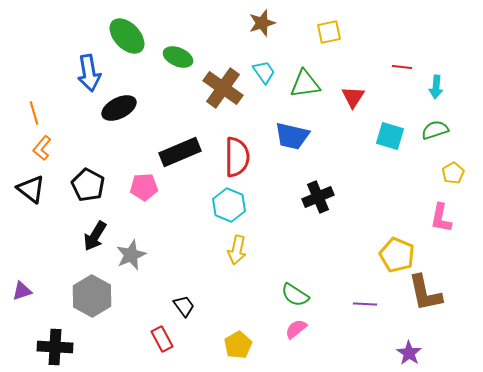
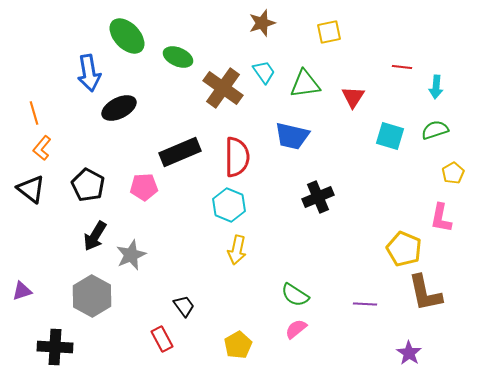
yellow pentagon at (397, 255): moved 7 px right, 6 px up
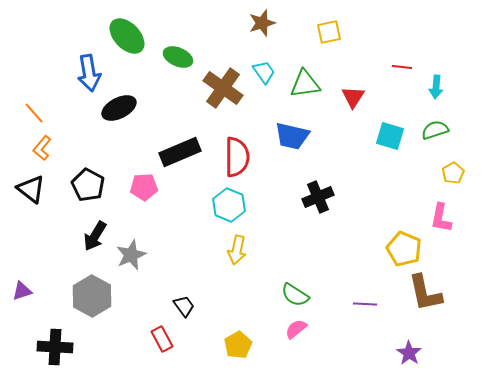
orange line at (34, 113): rotated 25 degrees counterclockwise
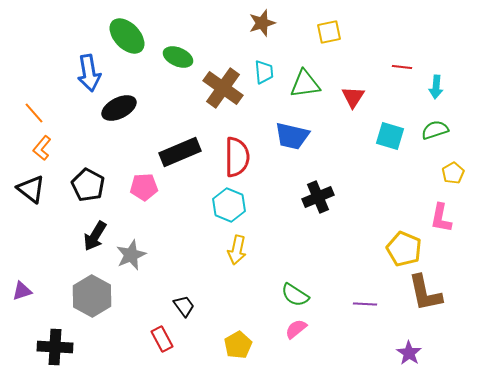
cyan trapezoid at (264, 72): rotated 30 degrees clockwise
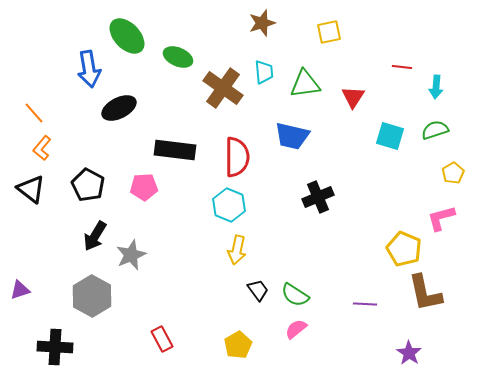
blue arrow at (89, 73): moved 4 px up
black rectangle at (180, 152): moved 5 px left, 2 px up; rotated 30 degrees clockwise
pink L-shape at (441, 218): rotated 64 degrees clockwise
purple triangle at (22, 291): moved 2 px left, 1 px up
black trapezoid at (184, 306): moved 74 px right, 16 px up
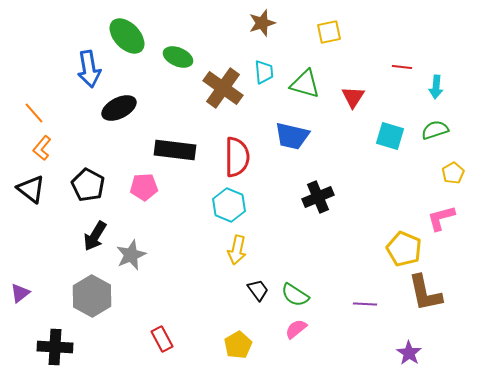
green triangle at (305, 84): rotated 24 degrees clockwise
purple triangle at (20, 290): moved 3 px down; rotated 20 degrees counterclockwise
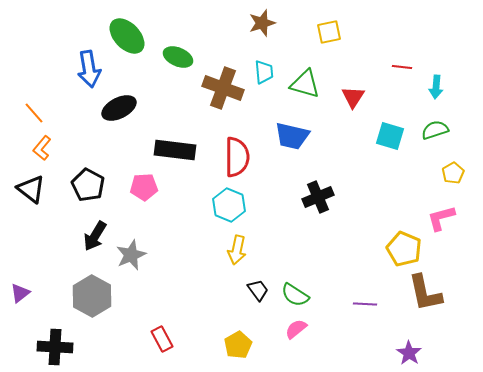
brown cross at (223, 88): rotated 15 degrees counterclockwise
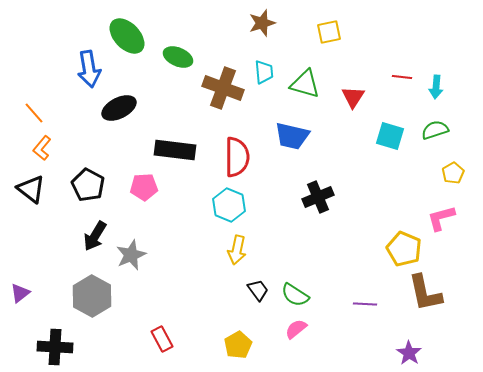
red line at (402, 67): moved 10 px down
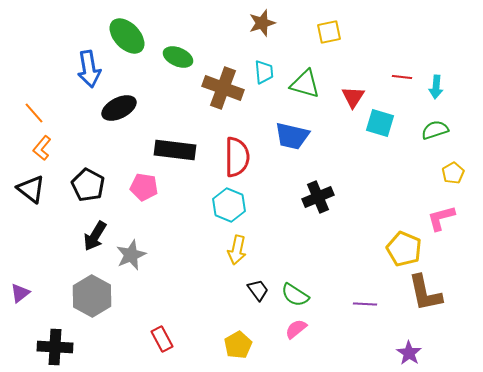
cyan square at (390, 136): moved 10 px left, 13 px up
pink pentagon at (144, 187): rotated 12 degrees clockwise
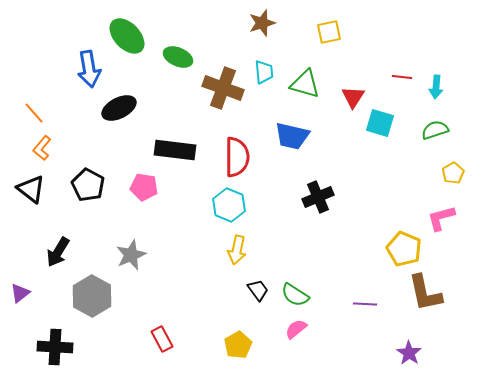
black arrow at (95, 236): moved 37 px left, 16 px down
